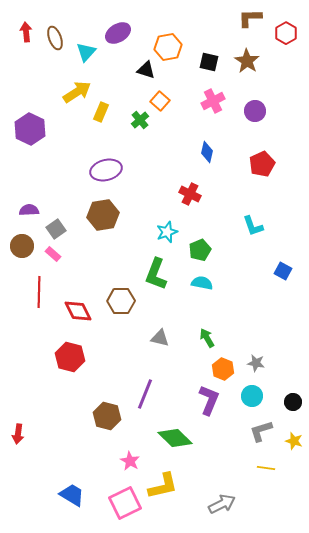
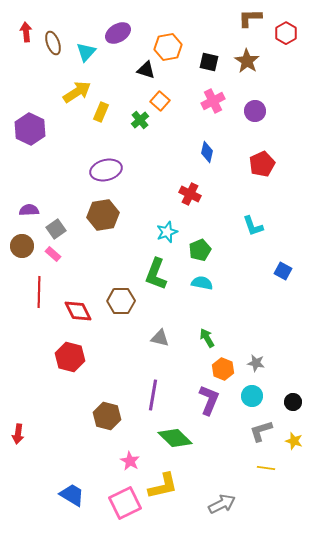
brown ellipse at (55, 38): moved 2 px left, 5 px down
purple line at (145, 394): moved 8 px right, 1 px down; rotated 12 degrees counterclockwise
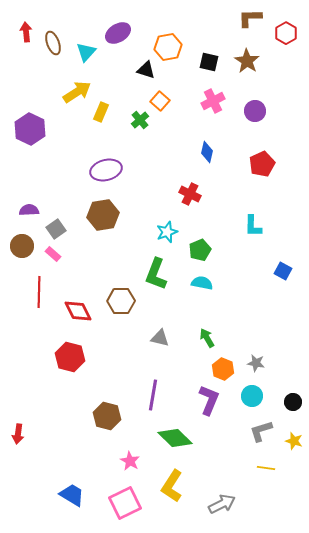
cyan L-shape at (253, 226): rotated 20 degrees clockwise
yellow L-shape at (163, 486): moved 9 px right; rotated 136 degrees clockwise
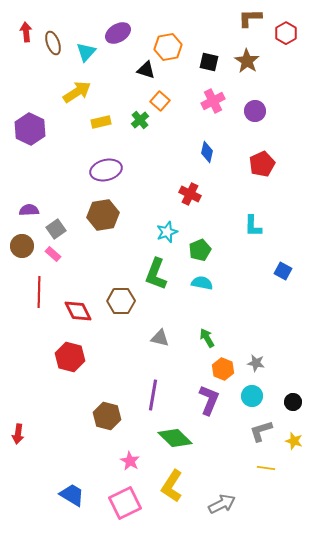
yellow rectangle at (101, 112): moved 10 px down; rotated 54 degrees clockwise
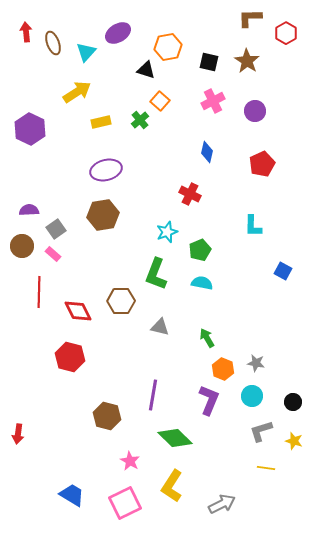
gray triangle at (160, 338): moved 11 px up
